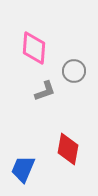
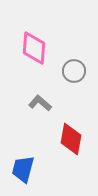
gray L-shape: moved 5 px left, 12 px down; rotated 120 degrees counterclockwise
red diamond: moved 3 px right, 10 px up
blue trapezoid: rotated 8 degrees counterclockwise
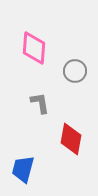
gray circle: moved 1 px right
gray L-shape: rotated 40 degrees clockwise
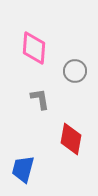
gray L-shape: moved 4 px up
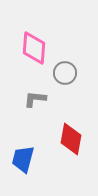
gray circle: moved 10 px left, 2 px down
gray L-shape: moved 5 px left; rotated 75 degrees counterclockwise
blue trapezoid: moved 10 px up
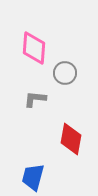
blue trapezoid: moved 10 px right, 18 px down
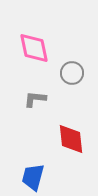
pink diamond: rotated 16 degrees counterclockwise
gray circle: moved 7 px right
red diamond: rotated 16 degrees counterclockwise
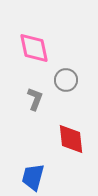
gray circle: moved 6 px left, 7 px down
gray L-shape: rotated 105 degrees clockwise
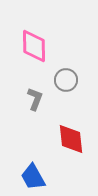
pink diamond: moved 2 px up; rotated 12 degrees clockwise
blue trapezoid: rotated 44 degrees counterclockwise
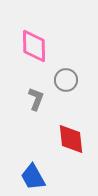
gray L-shape: moved 1 px right
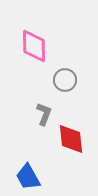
gray circle: moved 1 px left
gray L-shape: moved 8 px right, 15 px down
blue trapezoid: moved 5 px left
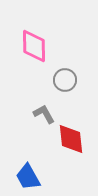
gray L-shape: rotated 50 degrees counterclockwise
